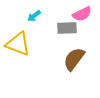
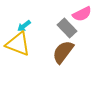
cyan arrow: moved 10 px left, 10 px down
gray rectangle: rotated 48 degrees clockwise
brown semicircle: moved 11 px left, 7 px up
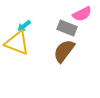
gray rectangle: rotated 24 degrees counterclockwise
yellow triangle: moved 1 px left, 1 px up
brown semicircle: moved 1 px right, 1 px up
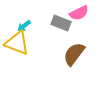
pink semicircle: moved 3 px left, 1 px up
gray rectangle: moved 6 px left, 5 px up
brown semicircle: moved 10 px right, 3 px down
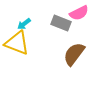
cyan arrow: moved 2 px up
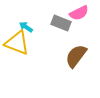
cyan arrow: moved 2 px right, 3 px down; rotated 72 degrees clockwise
brown semicircle: moved 2 px right, 2 px down
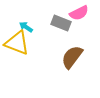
brown semicircle: moved 4 px left, 1 px down
